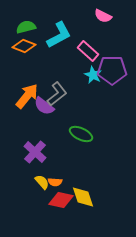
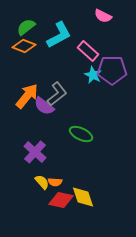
green semicircle: rotated 24 degrees counterclockwise
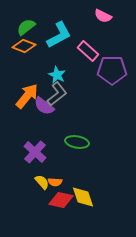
cyan star: moved 36 px left
green ellipse: moved 4 px left, 8 px down; rotated 15 degrees counterclockwise
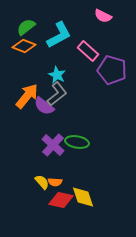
purple pentagon: rotated 16 degrees clockwise
purple cross: moved 18 px right, 7 px up
